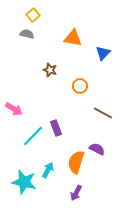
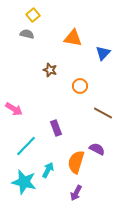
cyan line: moved 7 px left, 10 px down
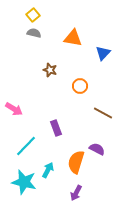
gray semicircle: moved 7 px right, 1 px up
